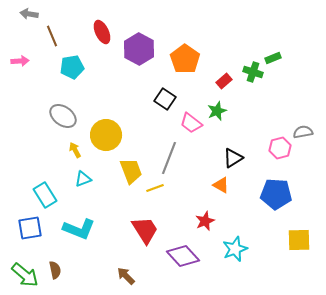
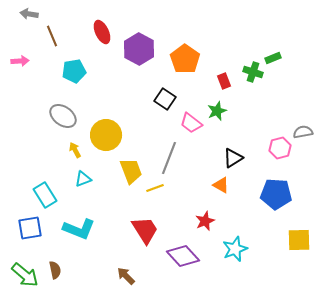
cyan pentagon: moved 2 px right, 4 px down
red rectangle: rotated 70 degrees counterclockwise
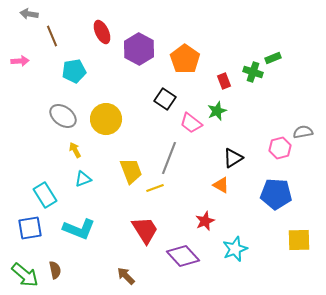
yellow circle: moved 16 px up
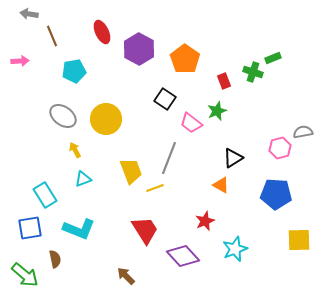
brown semicircle: moved 11 px up
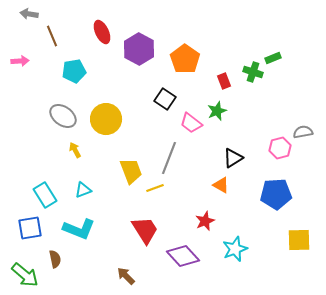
cyan triangle: moved 11 px down
blue pentagon: rotated 8 degrees counterclockwise
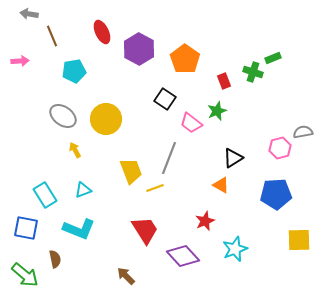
blue square: moved 4 px left; rotated 20 degrees clockwise
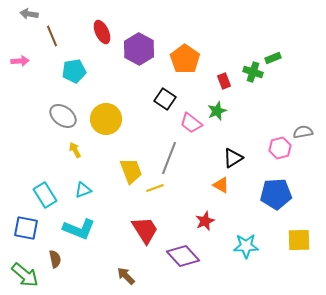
cyan star: moved 11 px right, 3 px up; rotated 20 degrees clockwise
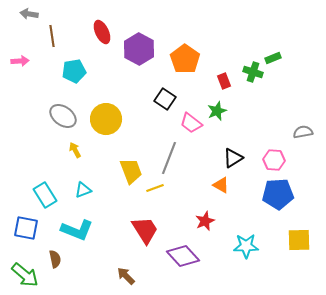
brown line: rotated 15 degrees clockwise
pink hexagon: moved 6 px left, 12 px down; rotated 20 degrees clockwise
blue pentagon: moved 2 px right
cyan L-shape: moved 2 px left, 1 px down
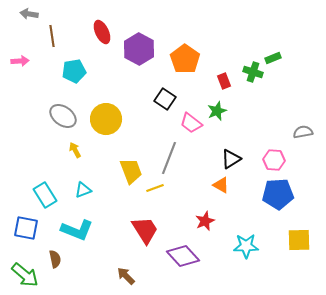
black triangle: moved 2 px left, 1 px down
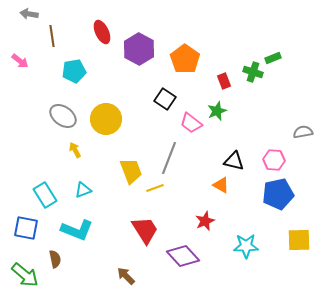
pink arrow: rotated 42 degrees clockwise
black triangle: moved 3 px right, 2 px down; rotated 45 degrees clockwise
blue pentagon: rotated 8 degrees counterclockwise
